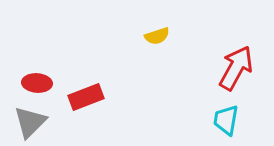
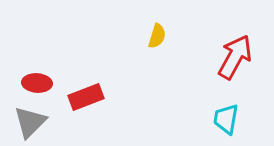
yellow semicircle: rotated 55 degrees counterclockwise
red arrow: moved 1 px left, 11 px up
cyan trapezoid: moved 1 px up
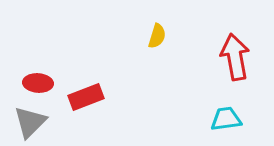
red arrow: rotated 39 degrees counterclockwise
red ellipse: moved 1 px right
cyan trapezoid: rotated 72 degrees clockwise
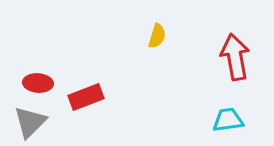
cyan trapezoid: moved 2 px right, 1 px down
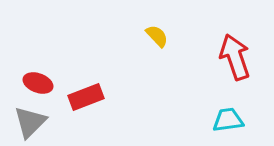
yellow semicircle: rotated 60 degrees counterclockwise
red arrow: rotated 9 degrees counterclockwise
red ellipse: rotated 16 degrees clockwise
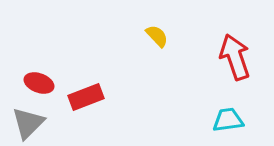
red ellipse: moved 1 px right
gray triangle: moved 2 px left, 1 px down
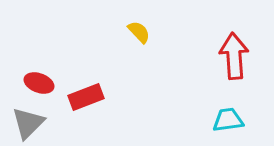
yellow semicircle: moved 18 px left, 4 px up
red arrow: moved 1 px left, 1 px up; rotated 15 degrees clockwise
